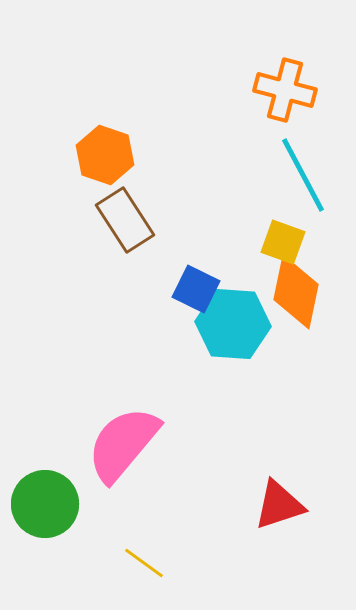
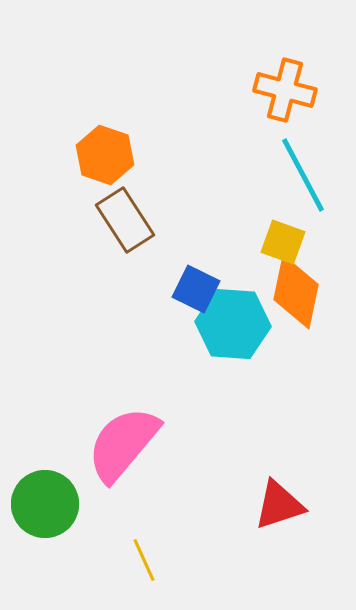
yellow line: moved 3 px up; rotated 30 degrees clockwise
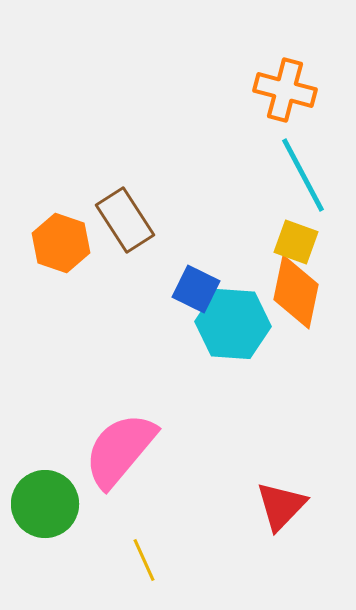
orange hexagon: moved 44 px left, 88 px down
yellow square: moved 13 px right
pink semicircle: moved 3 px left, 6 px down
red triangle: moved 2 px right, 1 px down; rotated 28 degrees counterclockwise
